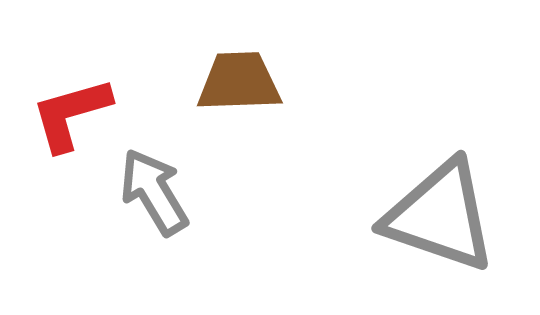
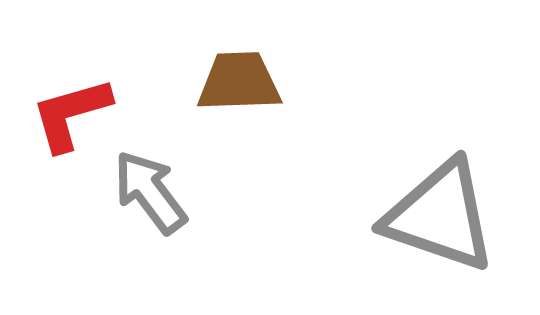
gray arrow: moved 4 px left; rotated 6 degrees counterclockwise
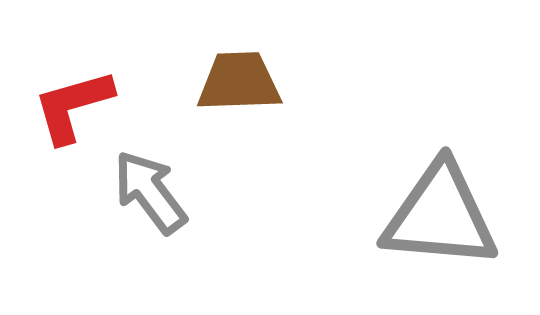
red L-shape: moved 2 px right, 8 px up
gray triangle: rotated 14 degrees counterclockwise
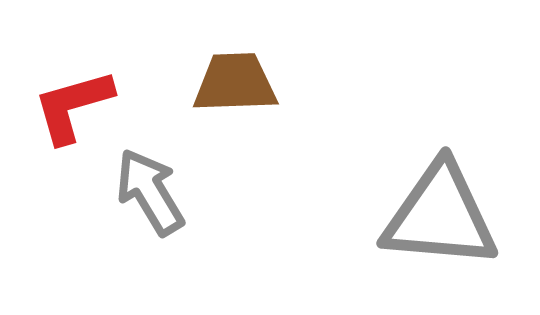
brown trapezoid: moved 4 px left, 1 px down
gray arrow: rotated 6 degrees clockwise
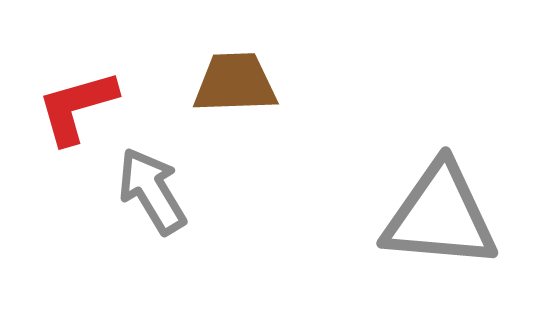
red L-shape: moved 4 px right, 1 px down
gray arrow: moved 2 px right, 1 px up
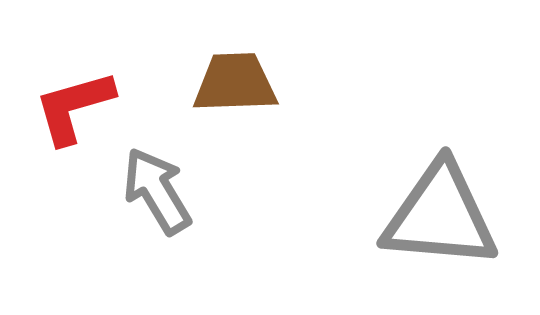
red L-shape: moved 3 px left
gray arrow: moved 5 px right
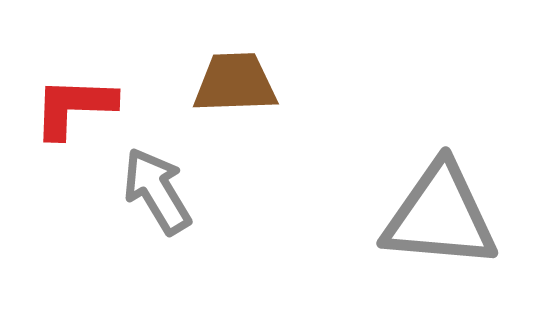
red L-shape: rotated 18 degrees clockwise
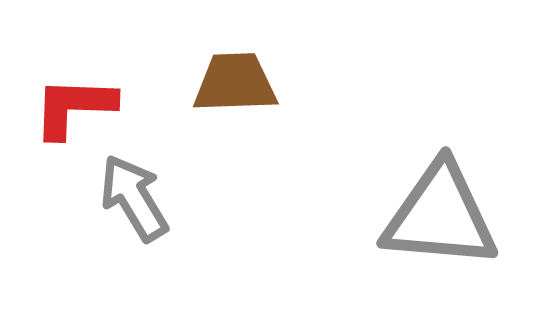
gray arrow: moved 23 px left, 7 px down
